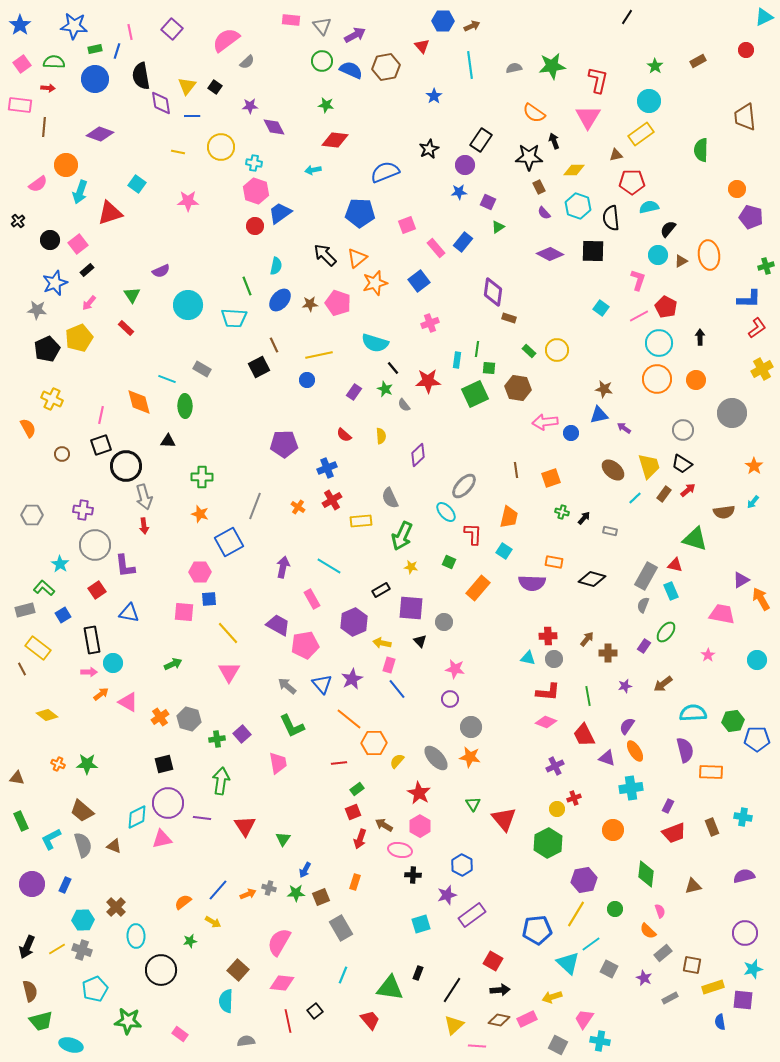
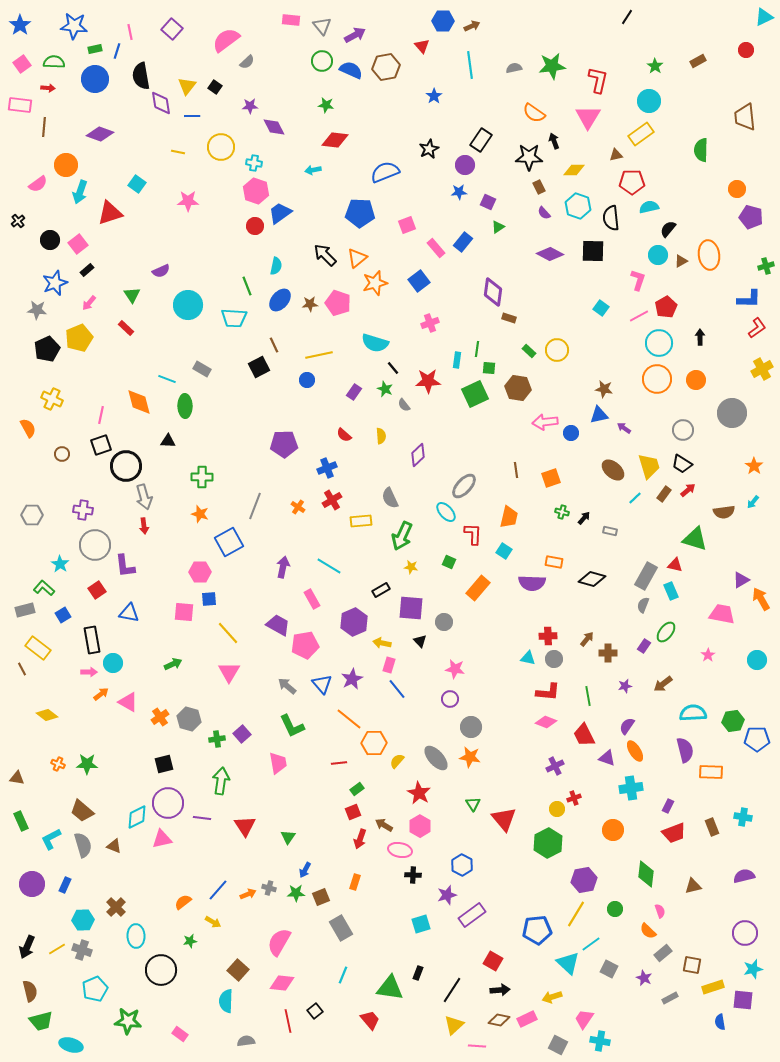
red pentagon at (666, 307): rotated 15 degrees clockwise
green triangle at (283, 839): moved 5 px right, 2 px up
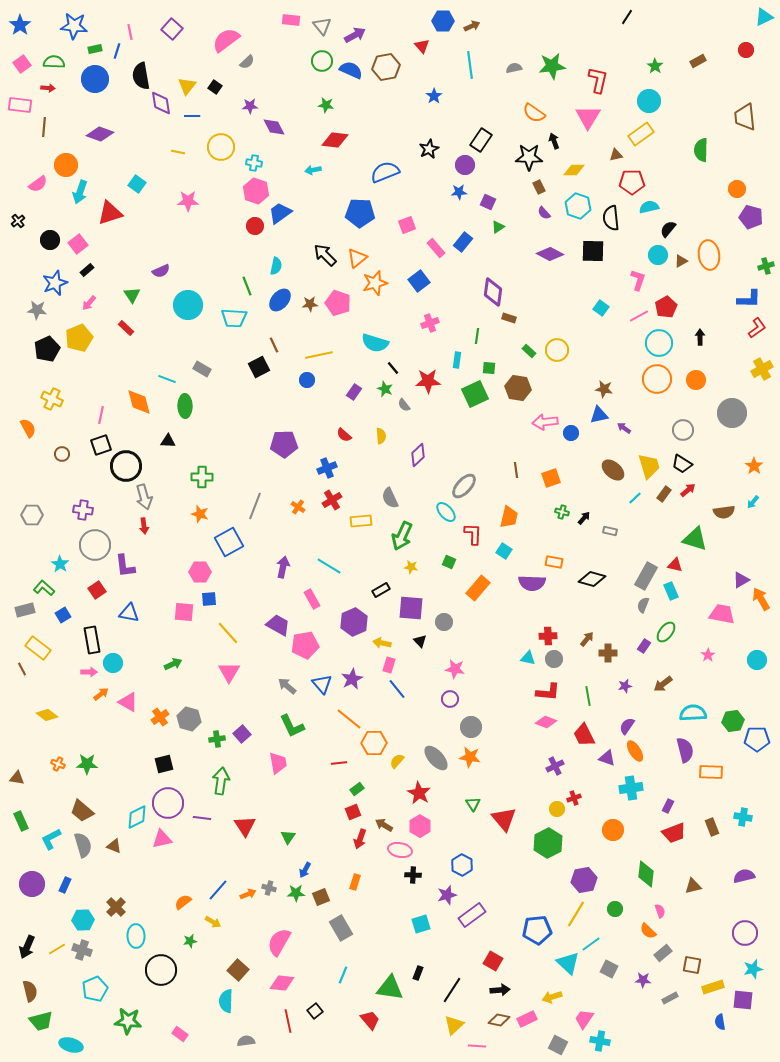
green line at (477, 349): moved 13 px up
purple star at (644, 978): moved 1 px left, 2 px down; rotated 21 degrees counterclockwise
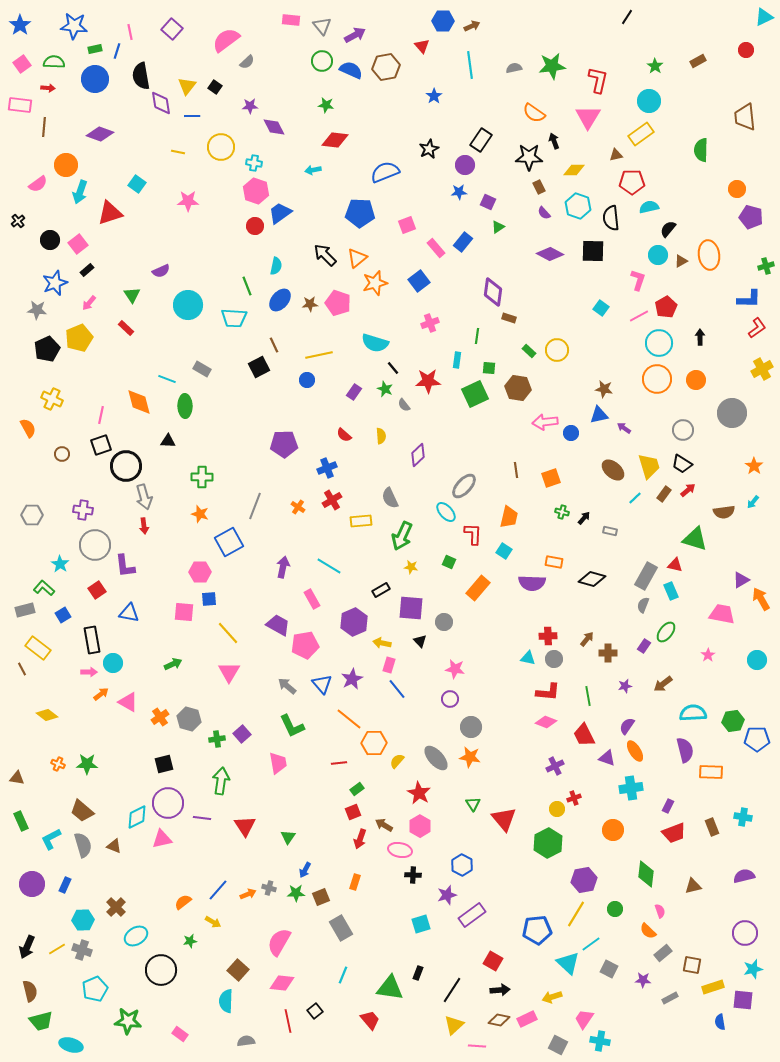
cyan ellipse at (136, 936): rotated 60 degrees clockwise
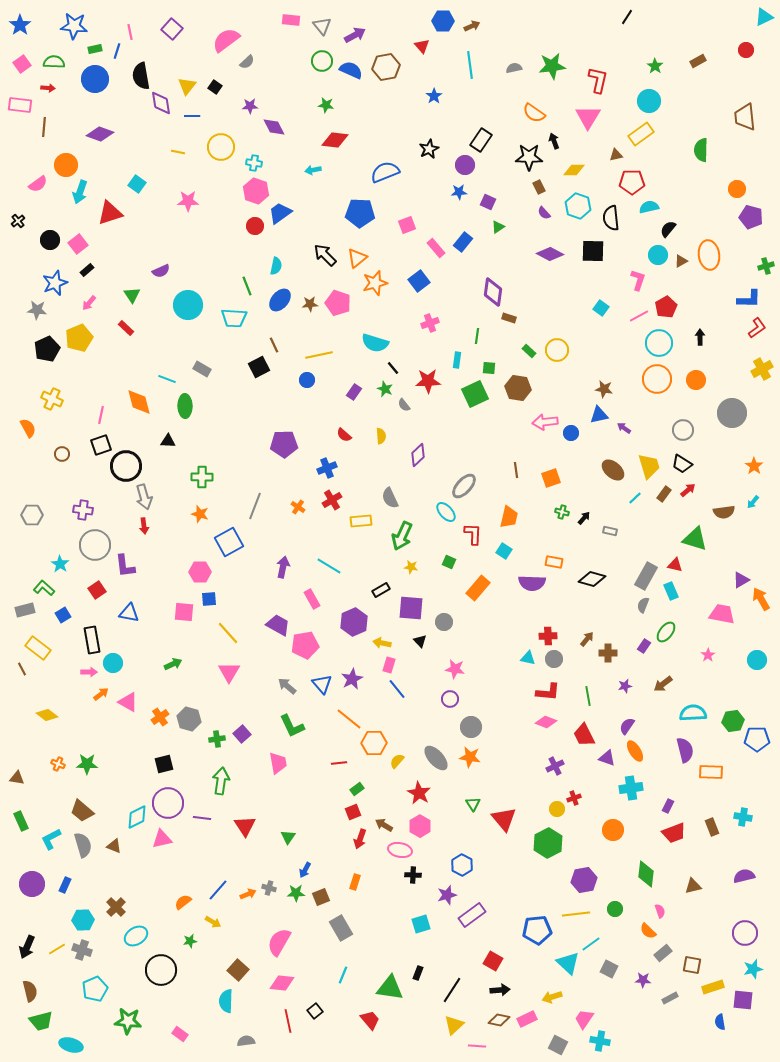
yellow line at (576, 914): rotated 52 degrees clockwise
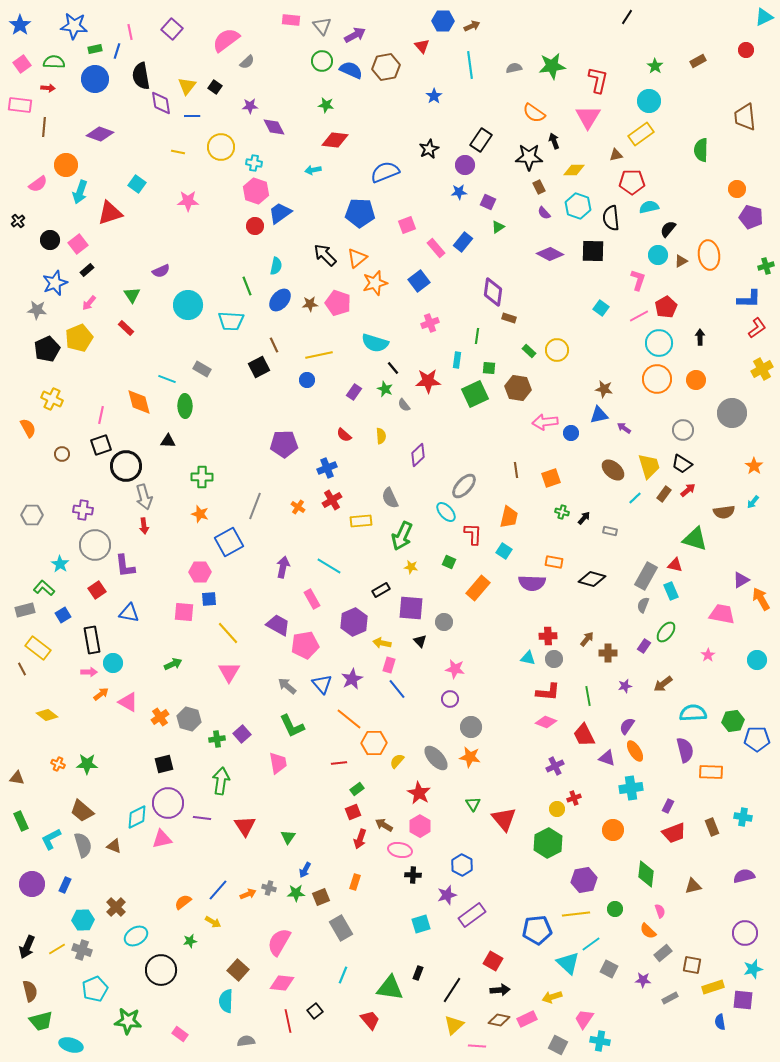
cyan trapezoid at (234, 318): moved 3 px left, 3 px down
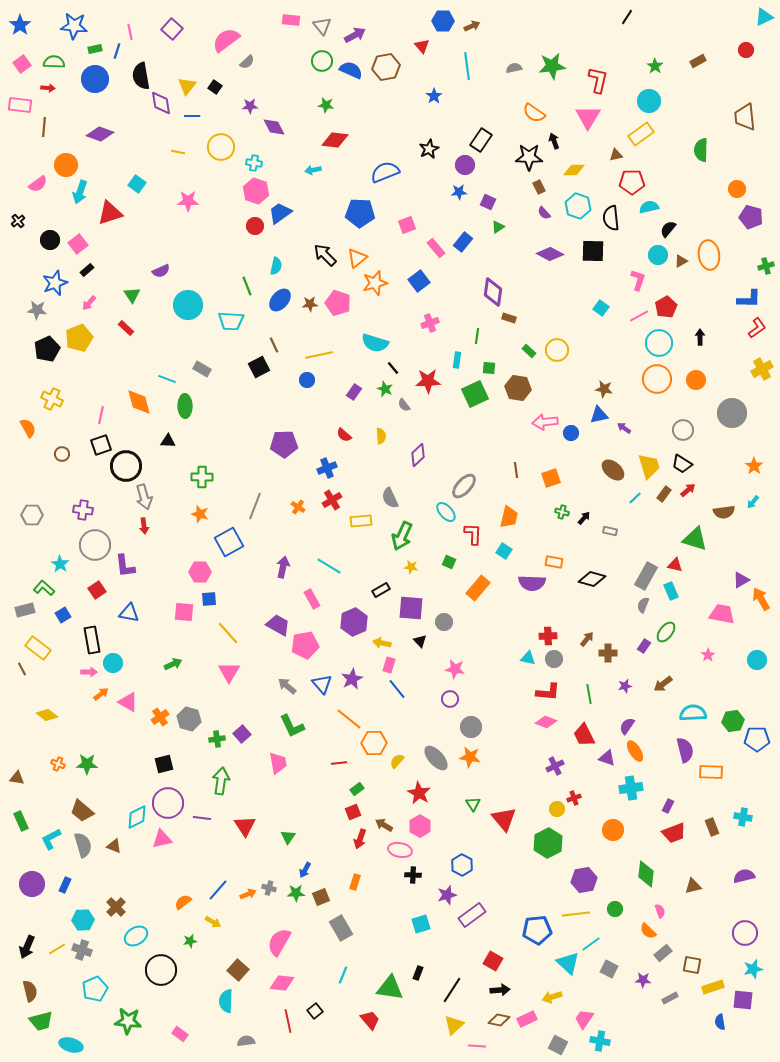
cyan line at (470, 65): moved 3 px left, 1 px down
green line at (588, 696): moved 1 px right, 2 px up
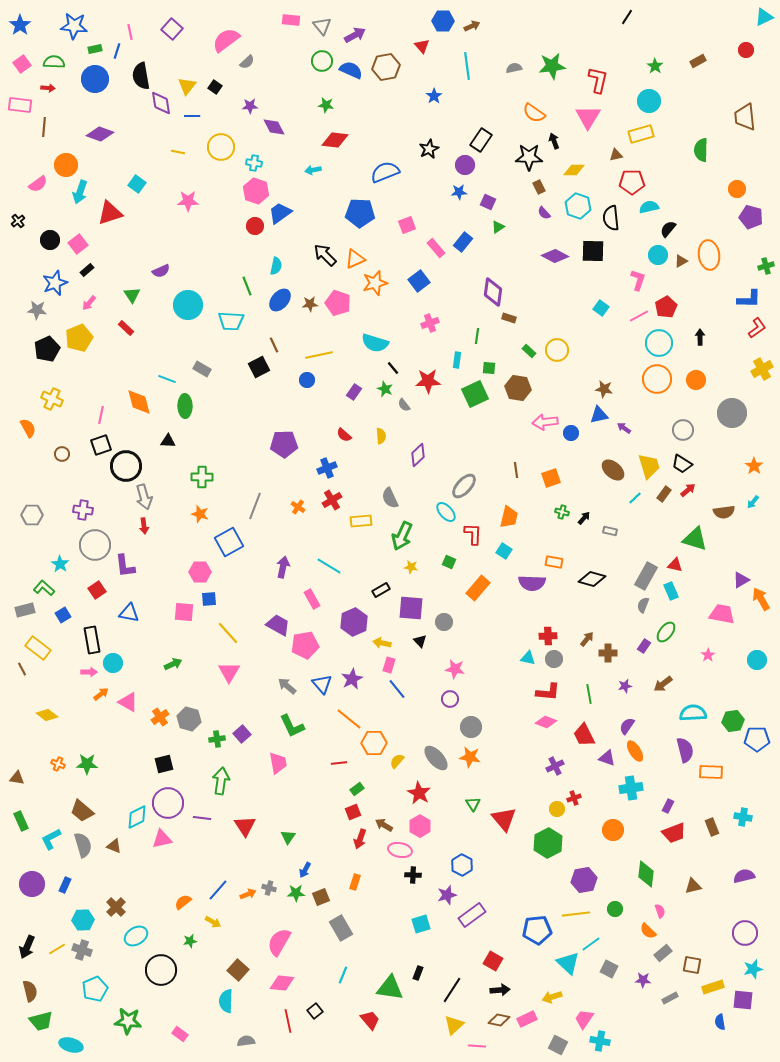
yellow rectangle at (641, 134): rotated 20 degrees clockwise
purple diamond at (550, 254): moved 5 px right, 2 px down
orange triangle at (357, 258): moved 2 px left, 1 px down; rotated 15 degrees clockwise
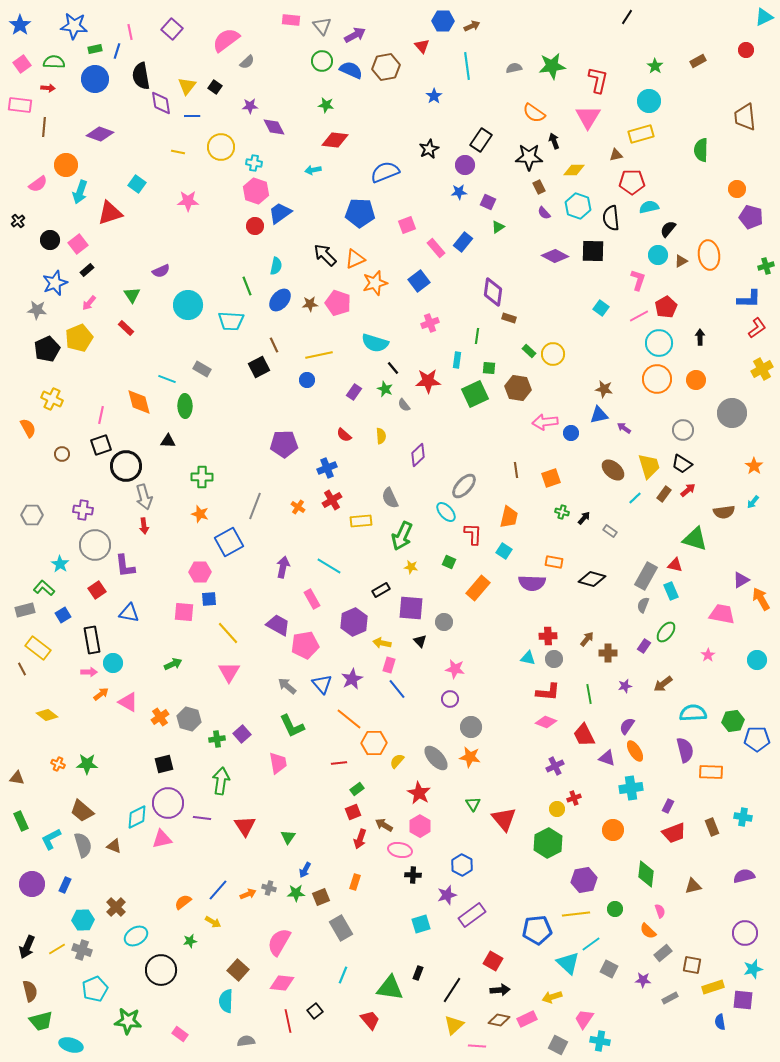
yellow circle at (557, 350): moved 4 px left, 4 px down
gray rectangle at (610, 531): rotated 24 degrees clockwise
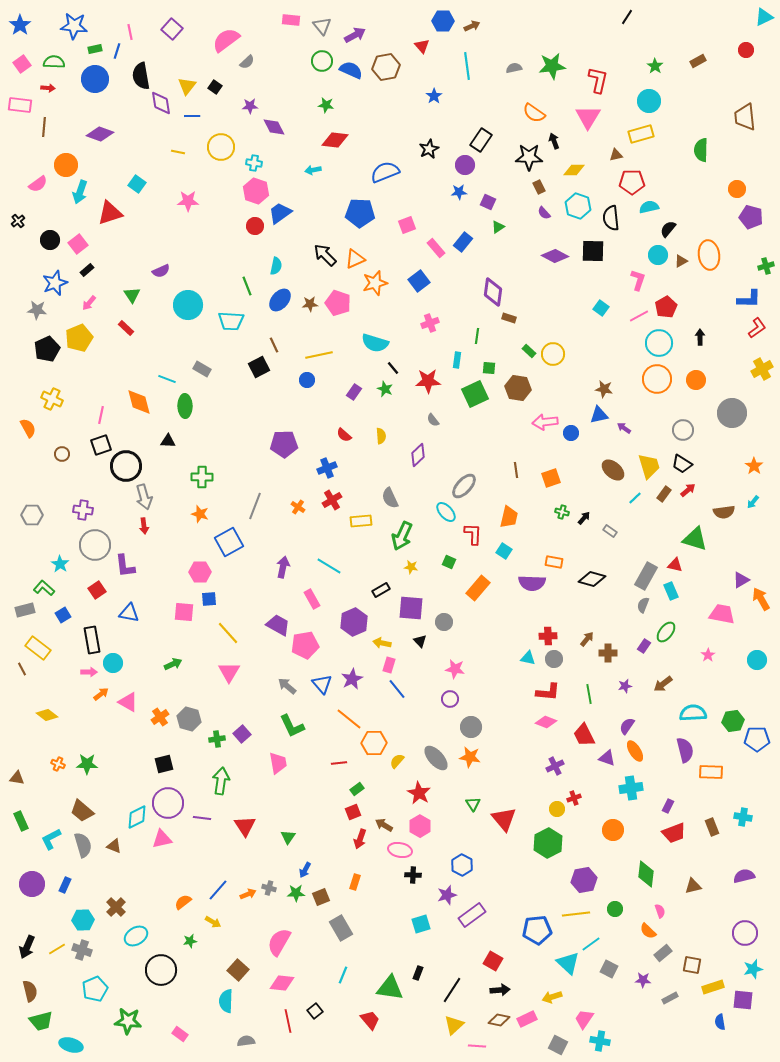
gray semicircle at (404, 405): moved 29 px right, 15 px down
